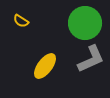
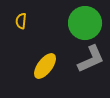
yellow semicircle: rotated 63 degrees clockwise
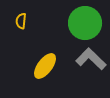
gray L-shape: rotated 112 degrees counterclockwise
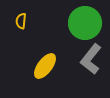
gray L-shape: rotated 96 degrees counterclockwise
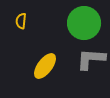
green circle: moved 1 px left
gray L-shape: rotated 56 degrees clockwise
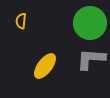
green circle: moved 6 px right
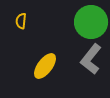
green circle: moved 1 px right, 1 px up
gray L-shape: rotated 56 degrees counterclockwise
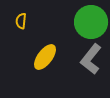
yellow ellipse: moved 9 px up
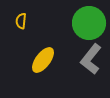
green circle: moved 2 px left, 1 px down
yellow ellipse: moved 2 px left, 3 px down
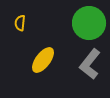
yellow semicircle: moved 1 px left, 2 px down
gray L-shape: moved 1 px left, 5 px down
